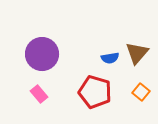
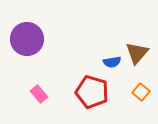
purple circle: moved 15 px left, 15 px up
blue semicircle: moved 2 px right, 4 px down
red pentagon: moved 3 px left
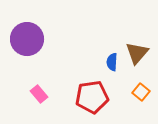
blue semicircle: rotated 102 degrees clockwise
red pentagon: moved 5 px down; rotated 24 degrees counterclockwise
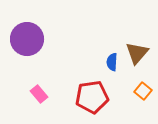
orange square: moved 2 px right, 1 px up
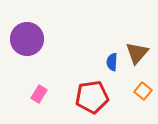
pink rectangle: rotated 72 degrees clockwise
